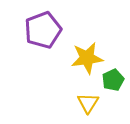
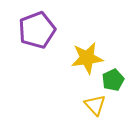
purple pentagon: moved 6 px left
yellow triangle: moved 7 px right, 2 px down; rotated 15 degrees counterclockwise
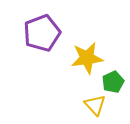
purple pentagon: moved 5 px right, 3 px down
green pentagon: moved 2 px down
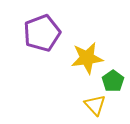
green pentagon: moved 1 px up; rotated 10 degrees counterclockwise
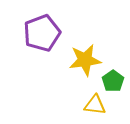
yellow star: moved 2 px left, 2 px down
yellow triangle: rotated 40 degrees counterclockwise
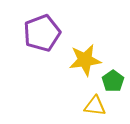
yellow triangle: moved 1 px down
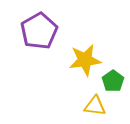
purple pentagon: moved 3 px left, 2 px up; rotated 9 degrees counterclockwise
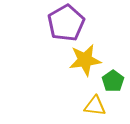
purple pentagon: moved 27 px right, 8 px up
